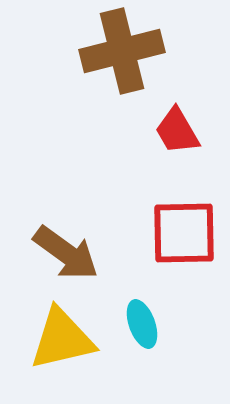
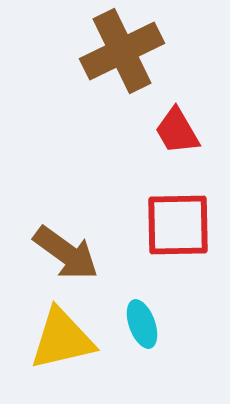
brown cross: rotated 12 degrees counterclockwise
red square: moved 6 px left, 8 px up
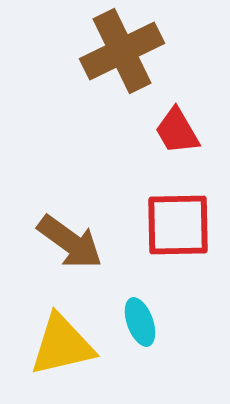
brown arrow: moved 4 px right, 11 px up
cyan ellipse: moved 2 px left, 2 px up
yellow triangle: moved 6 px down
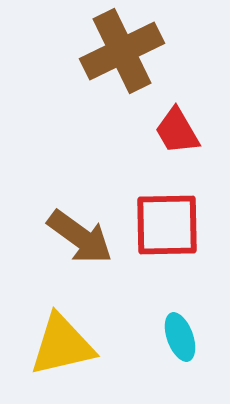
red square: moved 11 px left
brown arrow: moved 10 px right, 5 px up
cyan ellipse: moved 40 px right, 15 px down
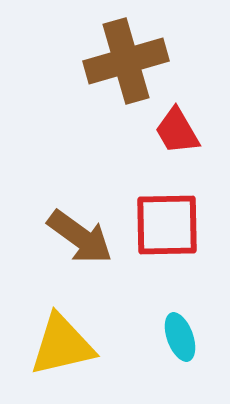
brown cross: moved 4 px right, 10 px down; rotated 10 degrees clockwise
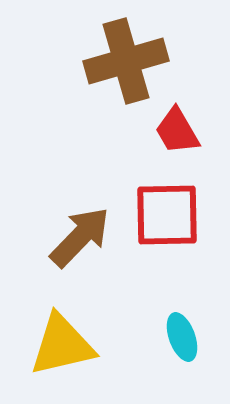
red square: moved 10 px up
brown arrow: rotated 82 degrees counterclockwise
cyan ellipse: moved 2 px right
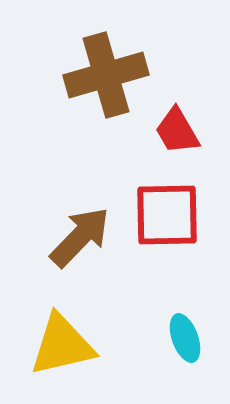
brown cross: moved 20 px left, 14 px down
cyan ellipse: moved 3 px right, 1 px down
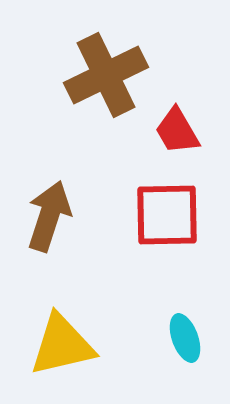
brown cross: rotated 10 degrees counterclockwise
brown arrow: moved 31 px left, 21 px up; rotated 26 degrees counterclockwise
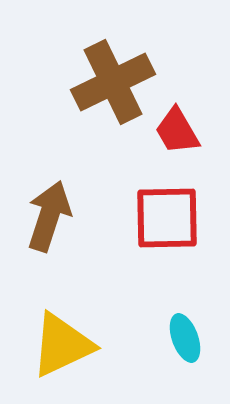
brown cross: moved 7 px right, 7 px down
red square: moved 3 px down
yellow triangle: rotated 12 degrees counterclockwise
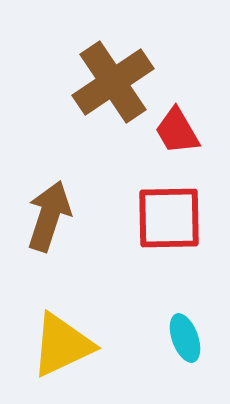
brown cross: rotated 8 degrees counterclockwise
red square: moved 2 px right
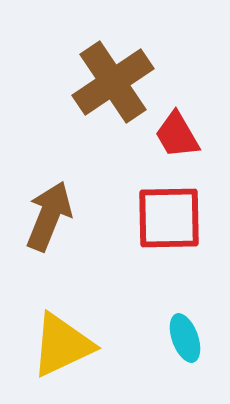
red trapezoid: moved 4 px down
brown arrow: rotated 4 degrees clockwise
